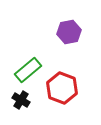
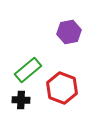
black cross: rotated 30 degrees counterclockwise
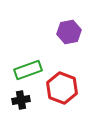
green rectangle: rotated 20 degrees clockwise
black cross: rotated 12 degrees counterclockwise
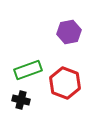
red hexagon: moved 3 px right, 5 px up
black cross: rotated 24 degrees clockwise
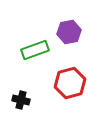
green rectangle: moved 7 px right, 20 px up
red hexagon: moved 5 px right; rotated 24 degrees clockwise
